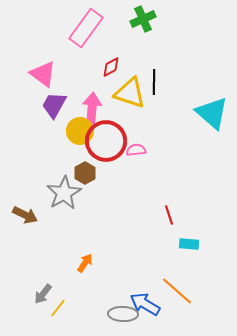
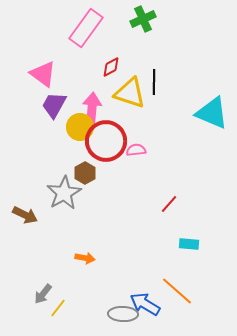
cyan triangle: rotated 18 degrees counterclockwise
yellow circle: moved 4 px up
red line: moved 11 px up; rotated 60 degrees clockwise
orange arrow: moved 5 px up; rotated 66 degrees clockwise
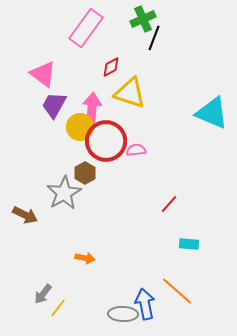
black line: moved 44 px up; rotated 20 degrees clockwise
blue arrow: rotated 48 degrees clockwise
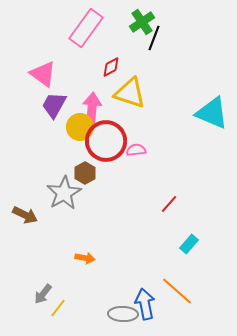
green cross: moved 1 px left, 3 px down; rotated 10 degrees counterclockwise
cyan rectangle: rotated 54 degrees counterclockwise
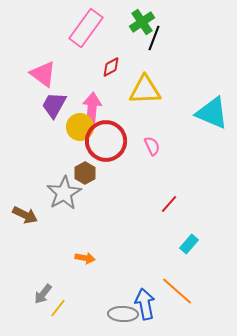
yellow triangle: moved 15 px right, 3 px up; rotated 20 degrees counterclockwise
pink semicircle: moved 16 px right, 4 px up; rotated 72 degrees clockwise
